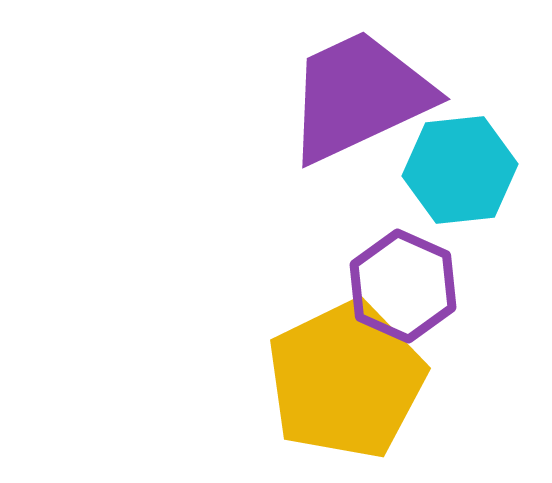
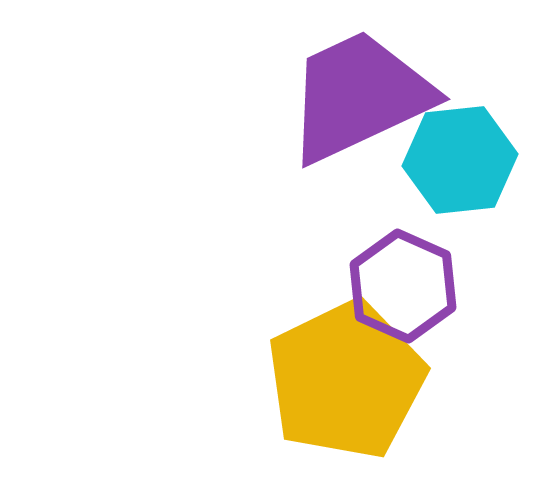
cyan hexagon: moved 10 px up
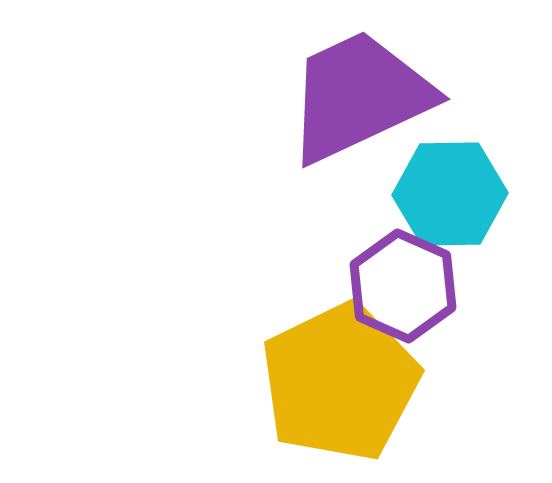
cyan hexagon: moved 10 px left, 34 px down; rotated 5 degrees clockwise
yellow pentagon: moved 6 px left, 2 px down
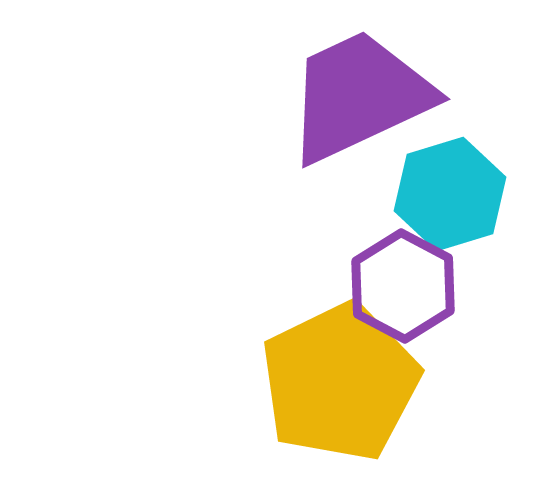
cyan hexagon: rotated 16 degrees counterclockwise
purple hexagon: rotated 4 degrees clockwise
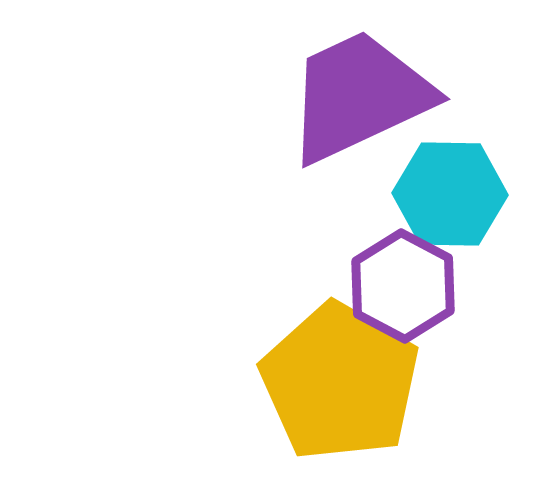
cyan hexagon: rotated 18 degrees clockwise
yellow pentagon: rotated 16 degrees counterclockwise
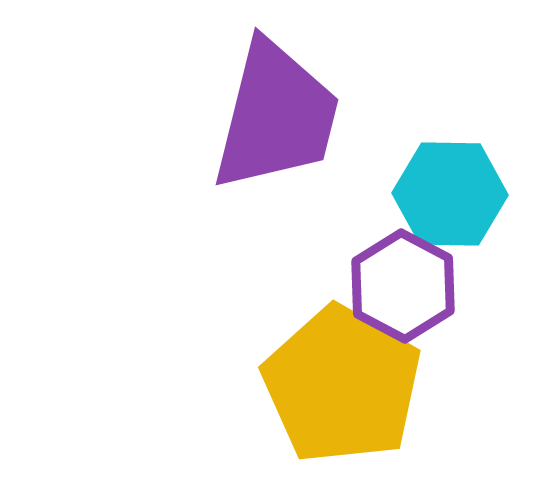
purple trapezoid: moved 83 px left, 20 px down; rotated 129 degrees clockwise
yellow pentagon: moved 2 px right, 3 px down
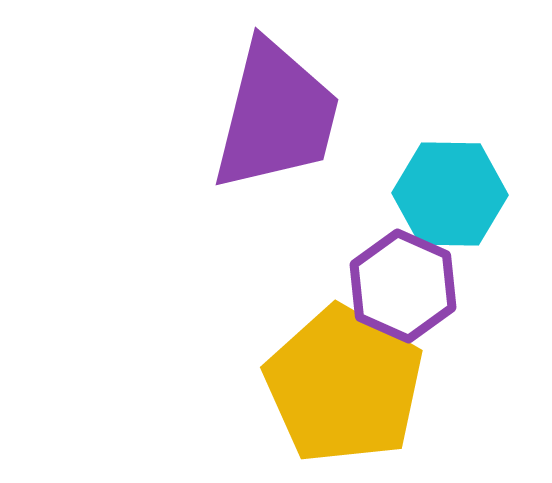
purple hexagon: rotated 4 degrees counterclockwise
yellow pentagon: moved 2 px right
